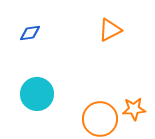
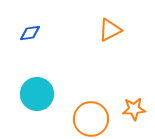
orange circle: moved 9 px left
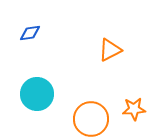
orange triangle: moved 20 px down
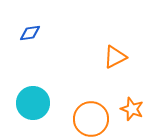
orange triangle: moved 5 px right, 7 px down
cyan circle: moved 4 px left, 9 px down
orange star: moved 2 px left; rotated 25 degrees clockwise
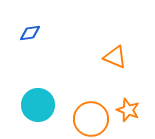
orange triangle: rotated 50 degrees clockwise
cyan circle: moved 5 px right, 2 px down
orange star: moved 4 px left, 1 px down
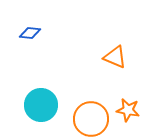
blue diamond: rotated 15 degrees clockwise
cyan circle: moved 3 px right
orange star: rotated 10 degrees counterclockwise
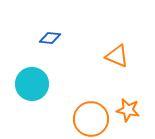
blue diamond: moved 20 px right, 5 px down
orange triangle: moved 2 px right, 1 px up
cyan circle: moved 9 px left, 21 px up
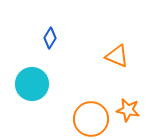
blue diamond: rotated 65 degrees counterclockwise
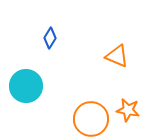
cyan circle: moved 6 px left, 2 px down
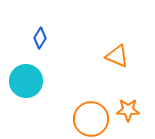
blue diamond: moved 10 px left
cyan circle: moved 5 px up
orange star: rotated 10 degrees counterclockwise
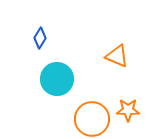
cyan circle: moved 31 px right, 2 px up
orange circle: moved 1 px right
